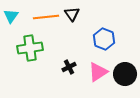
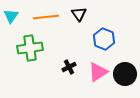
black triangle: moved 7 px right
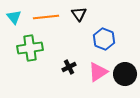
cyan triangle: moved 3 px right, 1 px down; rotated 14 degrees counterclockwise
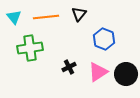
black triangle: rotated 14 degrees clockwise
black circle: moved 1 px right
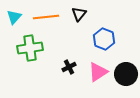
cyan triangle: rotated 21 degrees clockwise
